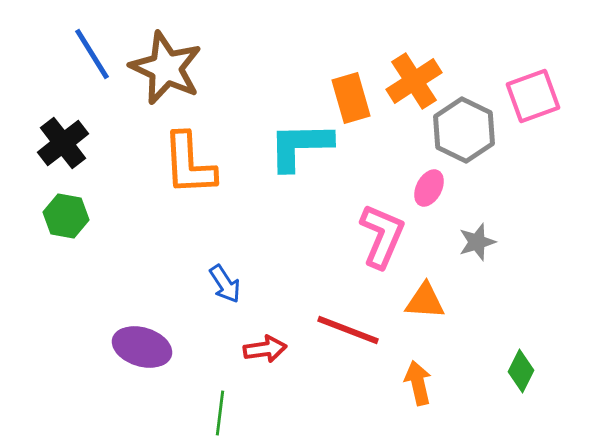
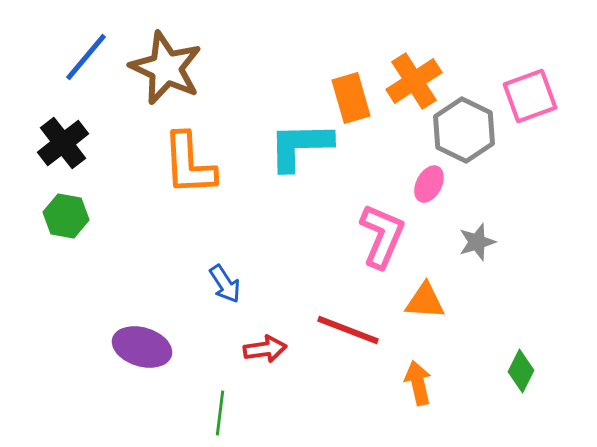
blue line: moved 6 px left, 3 px down; rotated 72 degrees clockwise
pink square: moved 3 px left
pink ellipse: moved 4 px up
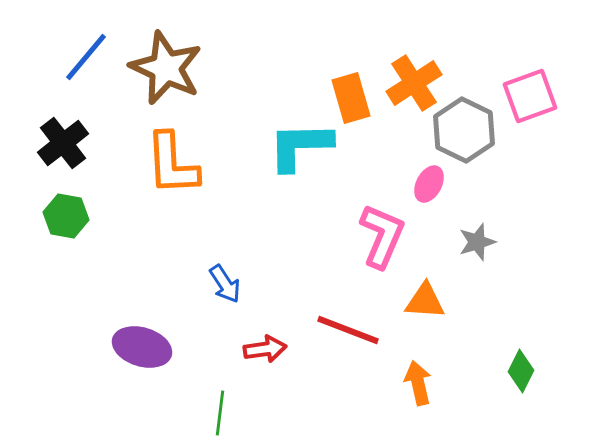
orange cross: moved 2 px down
orange L-shape: moved 17 px left
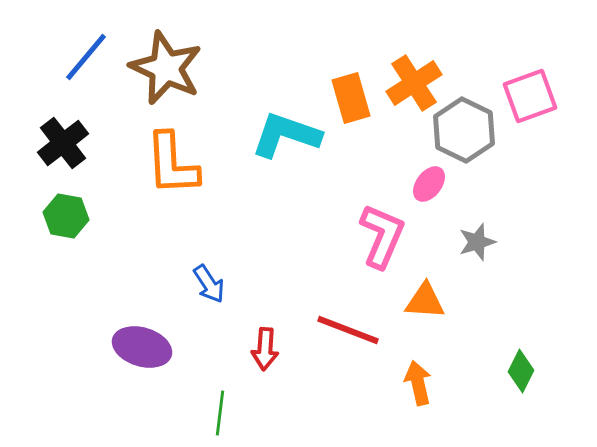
cyan L-shape: moved 14 px left, 11 px up; rotated 20 degrees clockwise
pink ellipse: rotated 9 degrees clockwise
blue arrow: moved 16 px left
red arrow: rotated 102 degrees clockwise
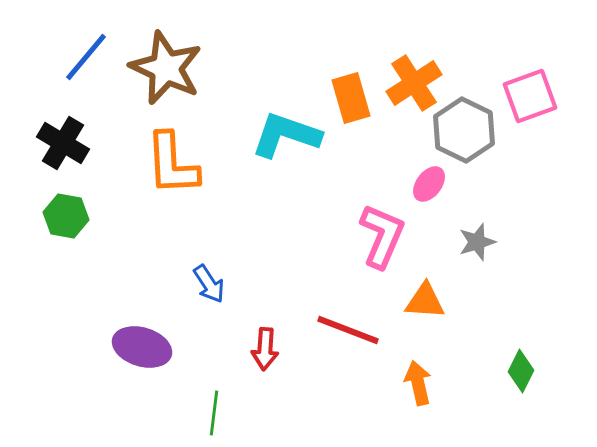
black cross: rotated 21 degrees counterclockwise
green line: moved 6 px left
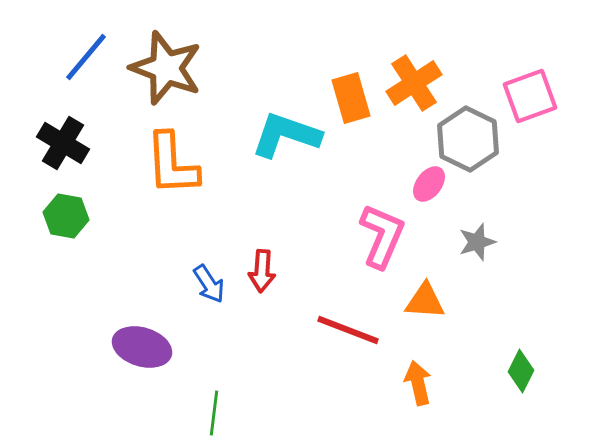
brown star: rotated 4 degrees counterclockwise
gray hexagon: moved 4 px right, 9 px down
red arrow: moved 3 px left, 78 px up
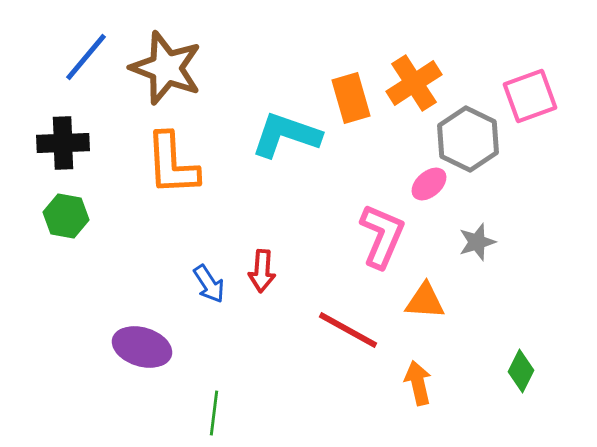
black cross: rotated 33 degrees counterclockwise
pink ellipse: rotated 12 degrees clockwise
red line: rotated 8 degrees clockwise
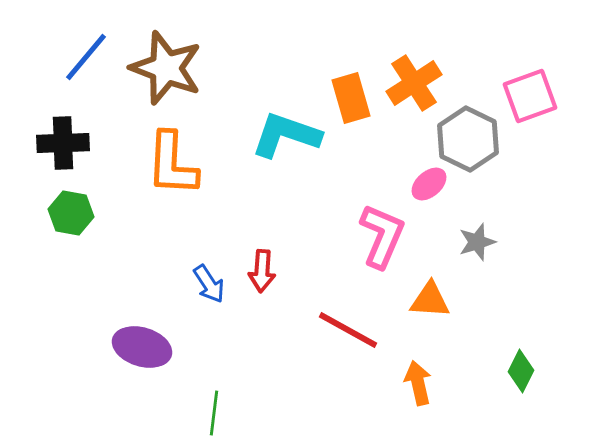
orange L-shape: rotated 6 degrees clockwise
green hexagon: moved 5 px right, 3 px up
orange triangle: moved 5 px right, 1 px up
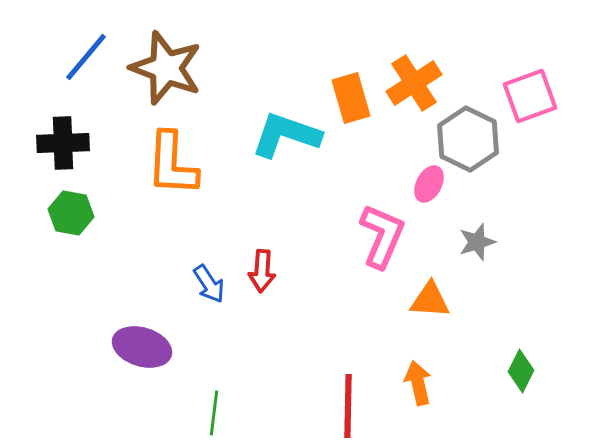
pink ellipse: rotated 21 degrees counterclockwise
red line: moved 76 px down; rotated 62 degrees clockwise
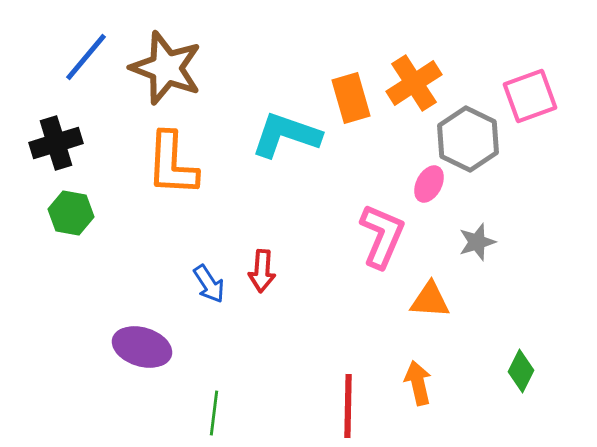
black cross: moved 7 px left; rotated 15 degrees counterclockwise
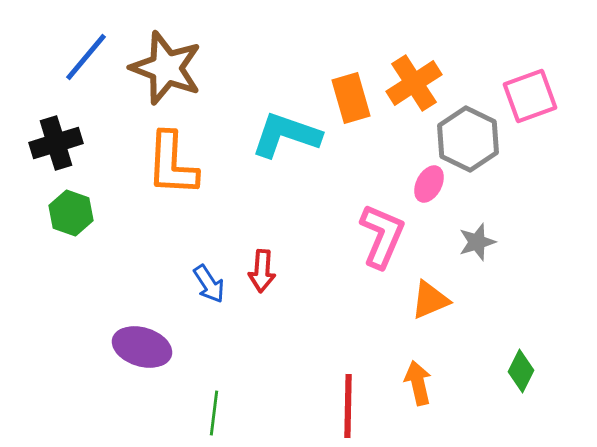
green hexagon: rotated 9 degrees clockwise
orange triangle: rotated 27 degrees counterclockwise
